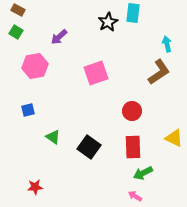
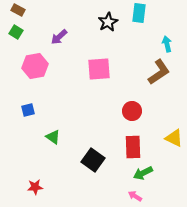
cyan rectangle: moved 6 px right
pink square: moved 3 px right, 4 px up; rotated 15 degrees clockwise
black square: moved 4 px right, 13 px down
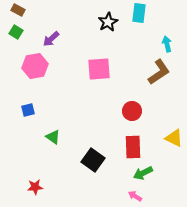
purple arrow: moved 8 px left, 2 px down
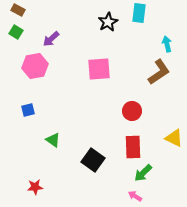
green triangle: moved 3 px down
green arrow: rotated 18 degrees counterclockwise
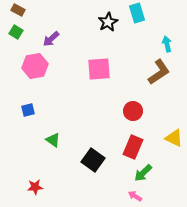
cyan rectangle: moved 2 px left; rotated 24 degrees counterclockwise
red circle: moved 1 px right
red rectangle: rotated 25 degrees clockwise
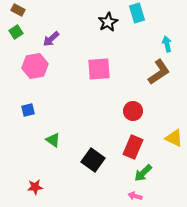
green square: rotated 24 degrees clockwise
pink arrow: rotated 16 degrees counterclockwise
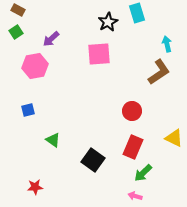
pink square: moved 15 px up
red circle: moved 1 px left
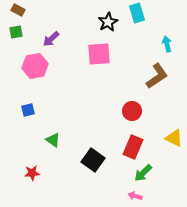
green square: rotated 24 degrees clockwise
brown L-shape: moved 2 px left, 4 px down
red star: moved 3 px left, 14 px up
